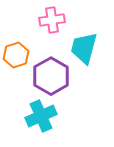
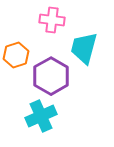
pink cross: rotated 15 degrees clockwise
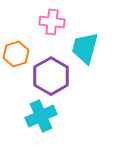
pink cross: moved 2 px down
cyan trapezoid: moved 1 px right
orange hexagon: moved 1 px up
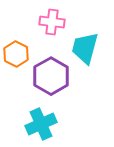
orange hexagon: rotated 15 degrees counterclockwise
cyan cross: moved 8 px down
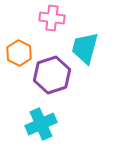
pink cross: moved 4 px up
orange hexagon: moved 3 px right, 1 px up
purple hexagon: moved 1 px right, 1 px up; rotated 12 degrees clockwise
